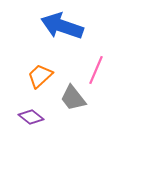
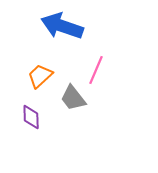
purple diamond: rotated 50 degrees clockwise
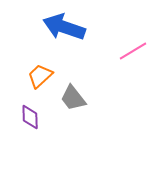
blue arrow: moved 2 px right, 1 px down
pink line: moved 37 px right, 19 px up; rotated 36 degrees clockwise
purple diamond: moved 1 px left
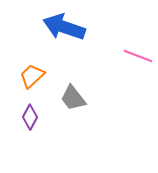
pink line: moved 5 px right, 5 px down; rotated 52 degrees clockwise
orange trapezoid: moved 8 px left
purple diamond: rotated 30 degrees clockwise
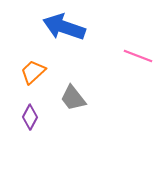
orange trapezoid: moved 1 px right, 4 px up
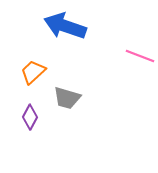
blue arrow: moved 1 px right, 1 px up
pink line: moved 2 px right
gray trapezoid: moved 6 px left; rotated 36 degrees counterclockwise
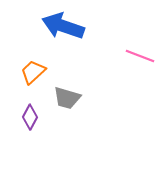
blue arrow: moved 2 px left
